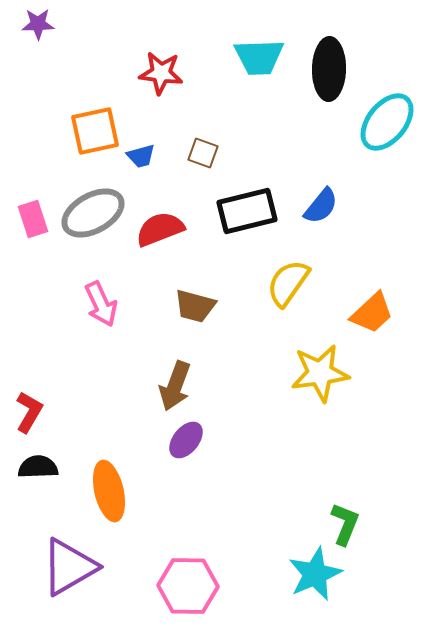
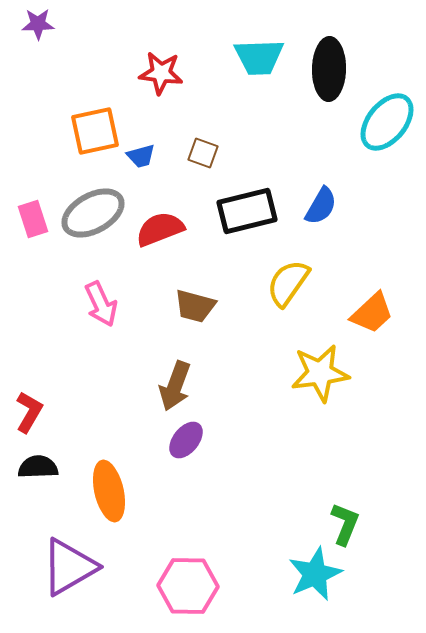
blue semicircle: rotated 9 degrees counterclockwise
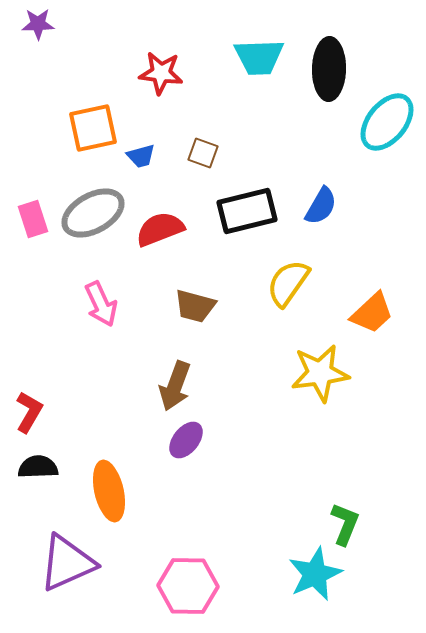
orange square: moved 2 px left, 3 px up
purple triangle: moved 2 px left, 4 px up; rotated 6 degrees clockwise
